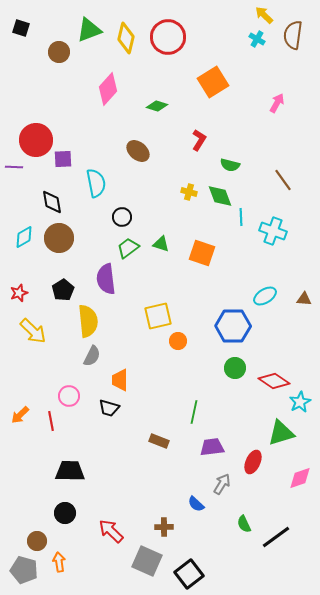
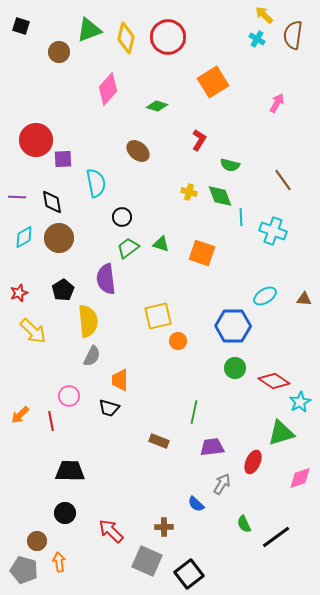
black square at (21, 28): moved 2 px up
purple line at (14, 167): moved 3 px right, 30 px down
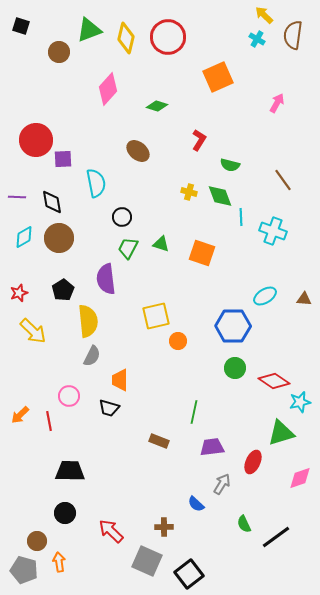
orange square at (213, 82): moved 5 px right, 5 px up; rotated 8 degrees clockwise
green trapezoid at (128, 248): rotated 25 degrees counterclockwise
yellow square at (158, 316): moved 2 px left
cyan star at (300, 402): rotated 15 degrees clockwise
red line at (51, 421): moved 2 px left
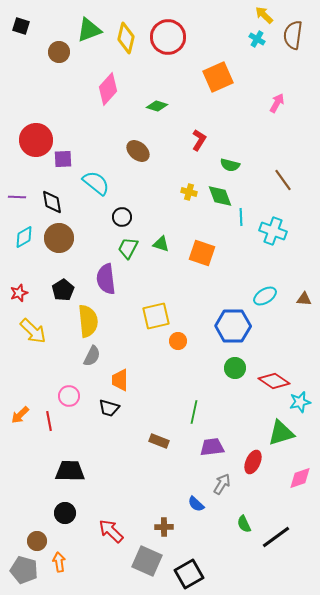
cyan semicircle at (96, 183): rotated 40 degrees counterclockwise
black square at (189, 574): rotated 8 degrees clockwise
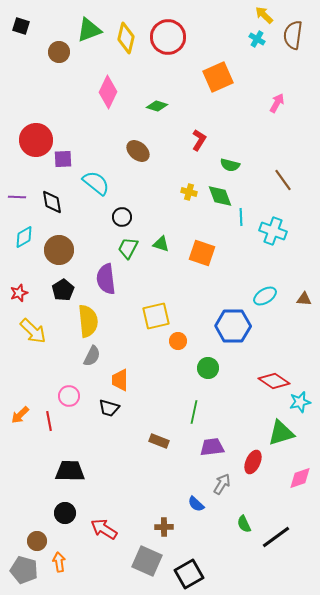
pink diamond at (108, 89): moved 3 px down; rotated 16 degrees counterclockwise
brown circle at (59, 238): moved 12 px down
green circle at (235, 368): moved 27 px left
red arrow at (111, 531): moved 7 px left, 2 px up; rotated 12 degrees counterclockwise
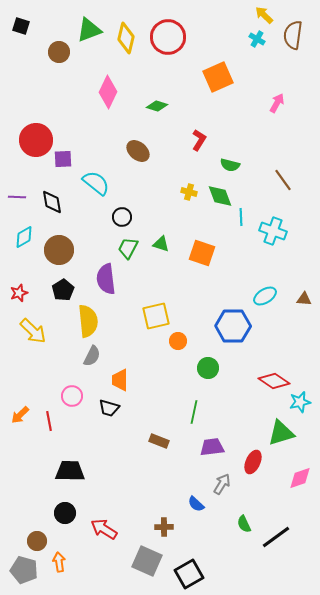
pink circle at (69, 396): moved 3 px right
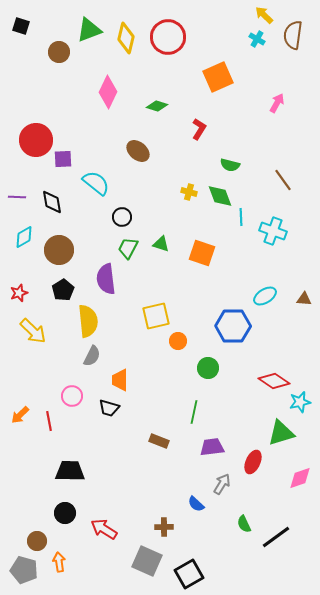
red L-shape at (199, 140): moved 11 px up
